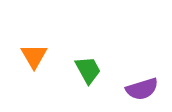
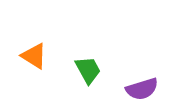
orange triangle: rotated 28 degrees counterclockwise
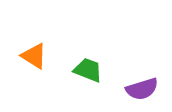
green trapezoid: rotated 40 degrees counterclockwise
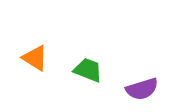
orange triangle: moved 1 px right, 2 px down
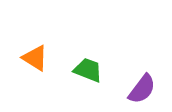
purple semicircle: rotated 36 degrees counterclockwise
